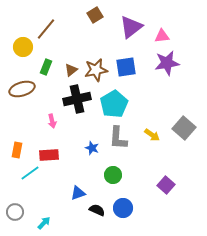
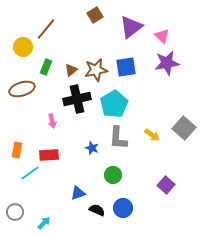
pink triangle: rotated 49 degrees clockwise
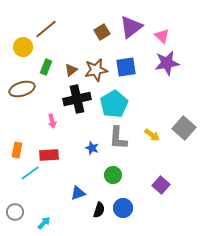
brown square: moved 7 px right, 17 px down
brown line: rotated 10 degrees clockwise
purple square: moved 5 px left
black semicircle: moved 2 px right; rotated 84 degrees clockwise
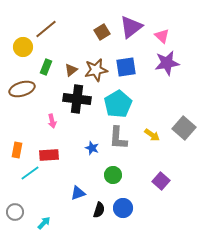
black cross: rotated 20 degrees clockwise
cyan pentagon: moved 4 px right
purple square: moved 4 px up
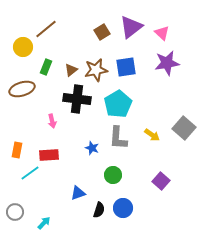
pink triangle: moved 3 px up
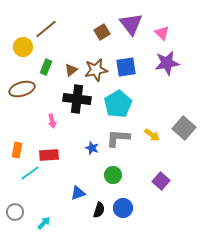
purple triangle: moved 3 px up; rotated 30 degrees counterclockwise
gray L-shape: rotated 90 degrees clockwise
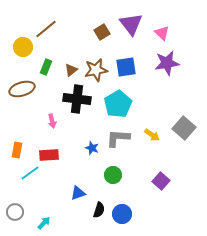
blue circle: moved 1 px left, 6 px down
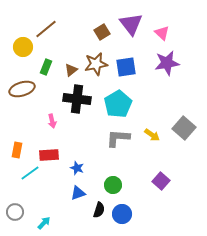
brown star: moved 6 px up
blue star: moved 15 px left, 20 px down
green circle: moved 10 px down
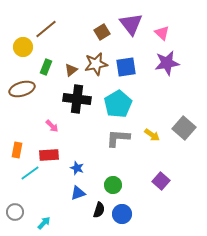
pink arrow: moved 5 px down; rotated 32 degrees counterclockwise
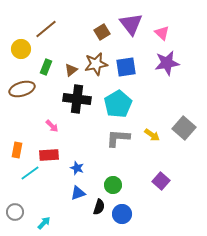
yellow circle: moved 2 px left, 2 px down
black semicircle: moved 3 px up
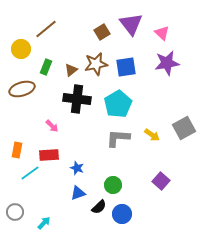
gray square: rotated 20 degrees clockwise
black semicircle: rotated 28 degrees clockwise
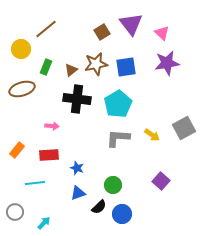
pink arrow: rotated 40 degrees counterclockwise
orange rectangle: rotated 28 degrees clockwise
cyan line: moved 5 px right, 10 px down; rotated 30 degrees clockwise
